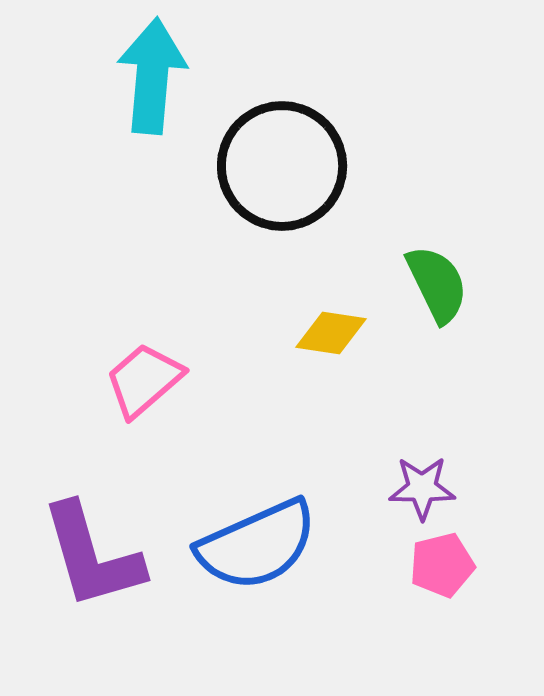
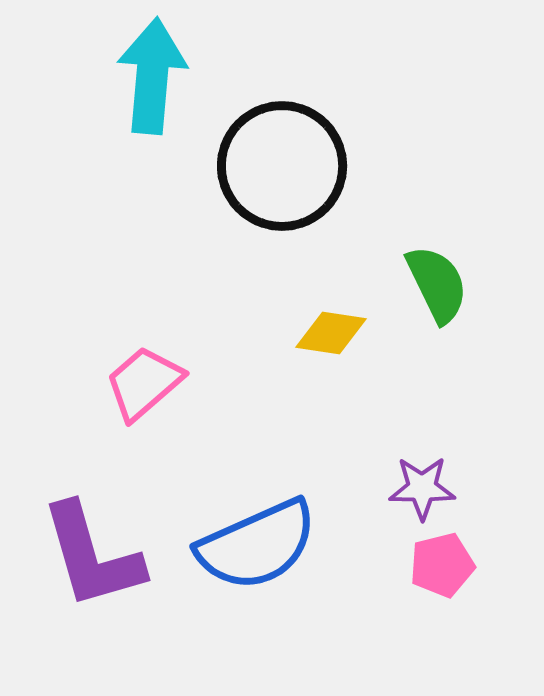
pink trapezoid: moved 3 px down
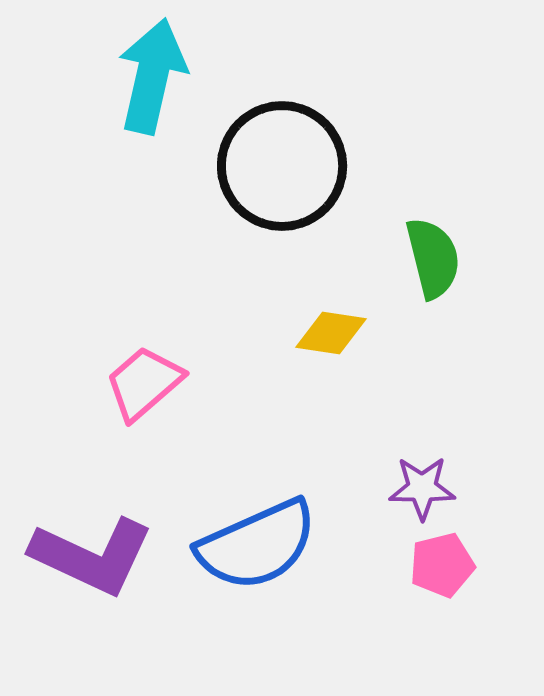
cyan arrow: rotated 8 degrees clockwise
green semicircle: moved 4 px left, 26 px up; rotated 12 degrees clockwise
purple L-shape: rotated 49 degrees counterclockwise
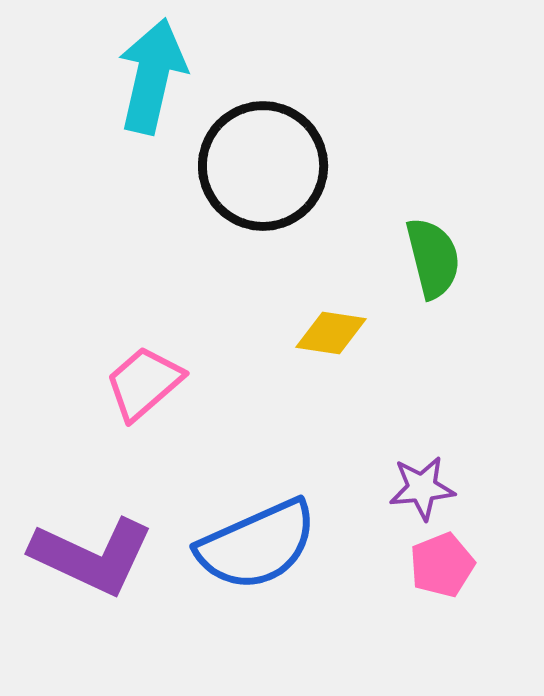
black circle: moved 19 px left
purple star: rotated 6 degrees counterclockwise
pink pentagon: rotated 8 degrees counterclockwise
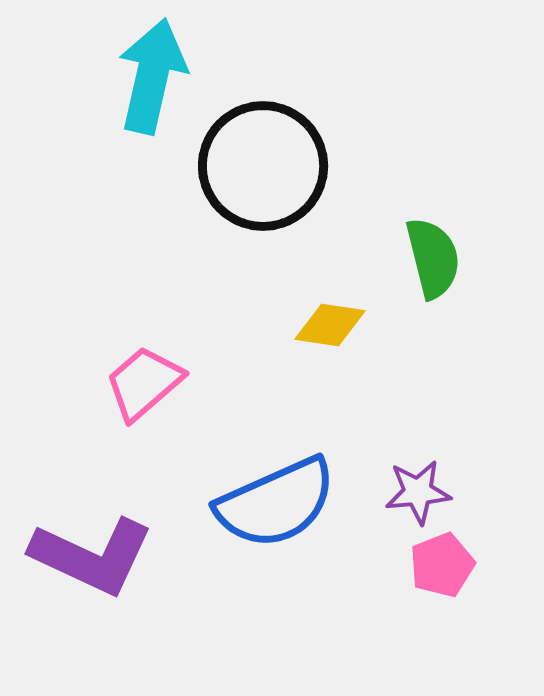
yellow diamond: moved 1 px left, 8 px up
purple star: moved 4 px left, 4 px down
blue semicircle: moved 19 px right, 42 px up
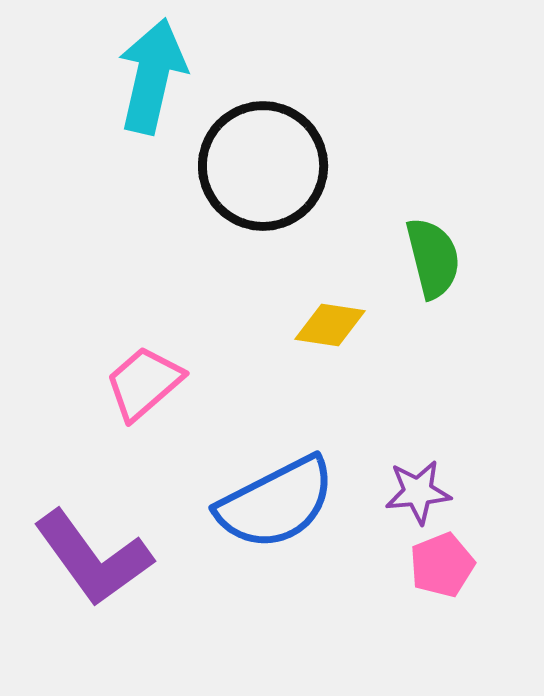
blue semicircle: rotated 3 degrees counterclockwise
purple L-shape: moved 1 px right, 2 px down; rotated 29 degrees clockwise
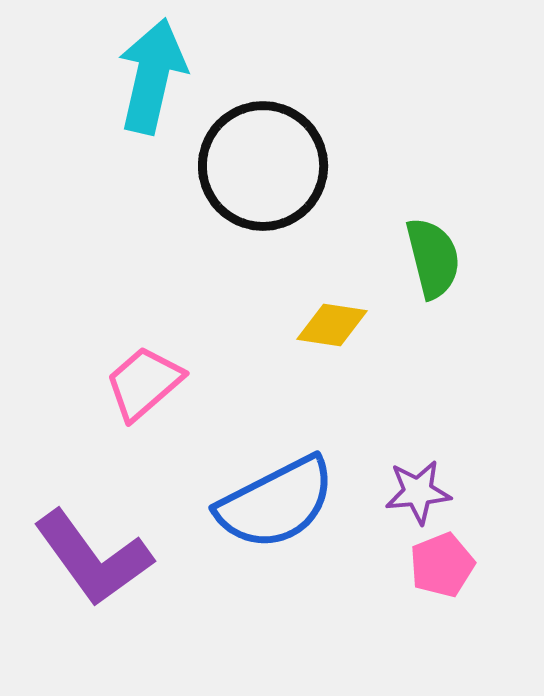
yellow diamond: moved 2 px right
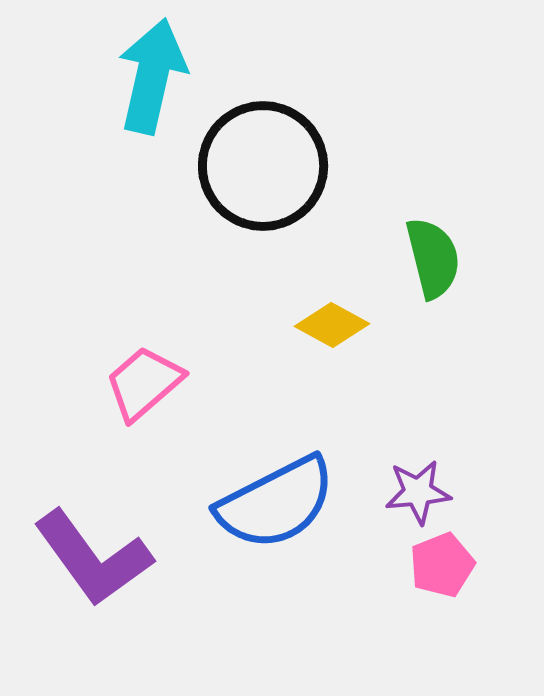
yellow diamond: rotated 20 degrees clockwise
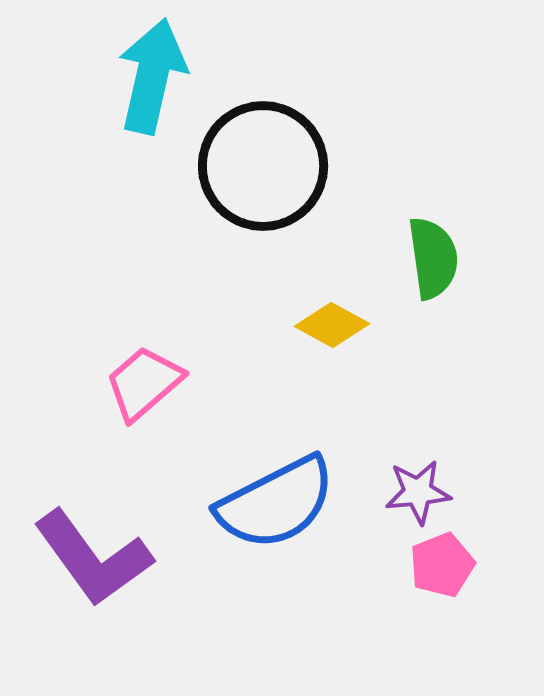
green semicircle: rotated 6 degrees clockwise
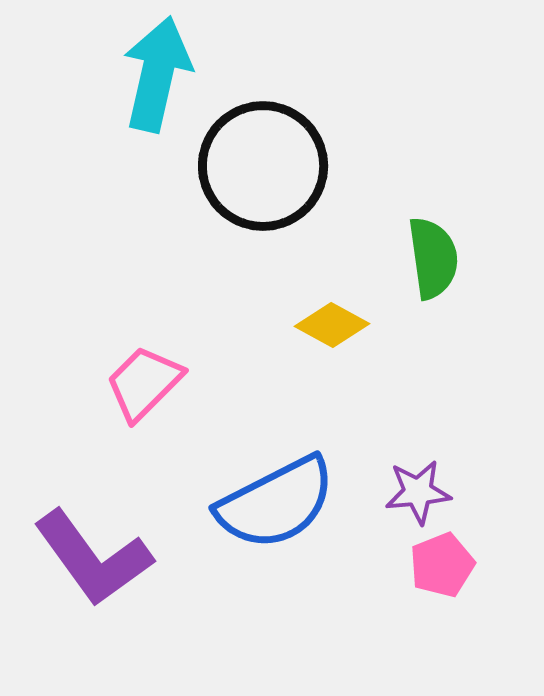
cyan arrow: moved 5 px right, 2 px up
pink trapezoid: rotated 4 degrees counterclockwise
